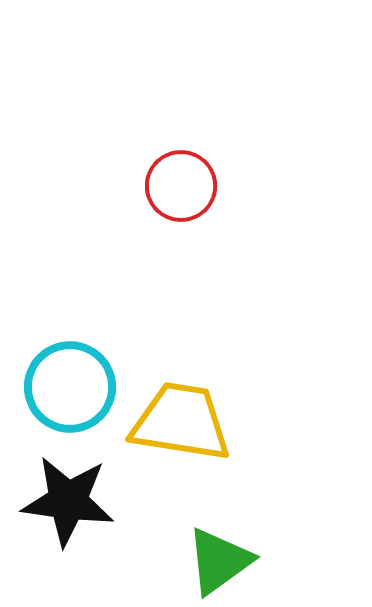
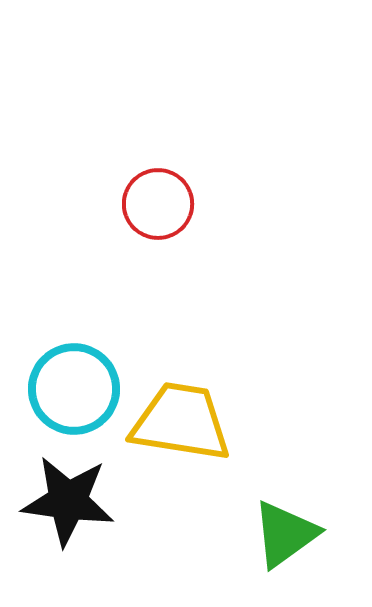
red circle: moved 23 px left, 18 px down
cyan circle: moved 4 px right, 2 px down
green triangle: moved 66 px right, 27 px up
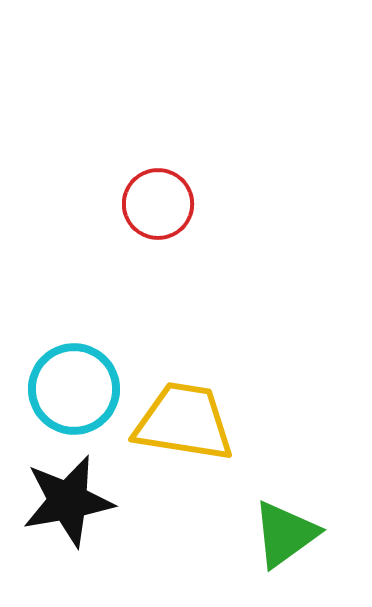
yellow trapezoid: moved 3 px right
black star: rotated 18 degrees counterclockwise
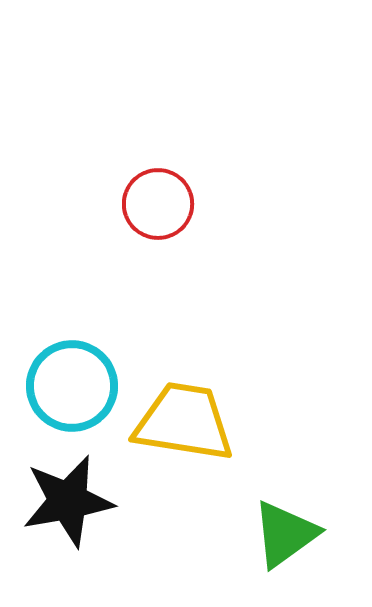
cyan circle: moved 2 px left, 3 px up
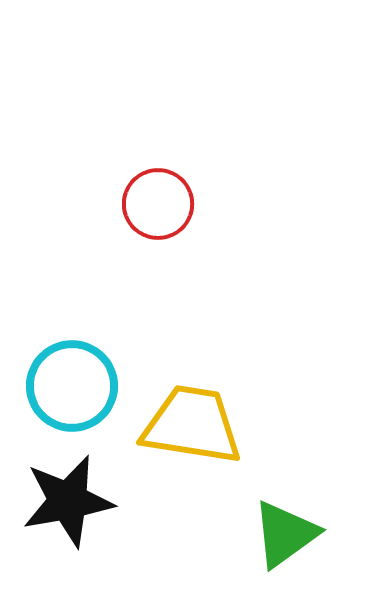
yellow trapezoid: moved 8 px right, 3 px down
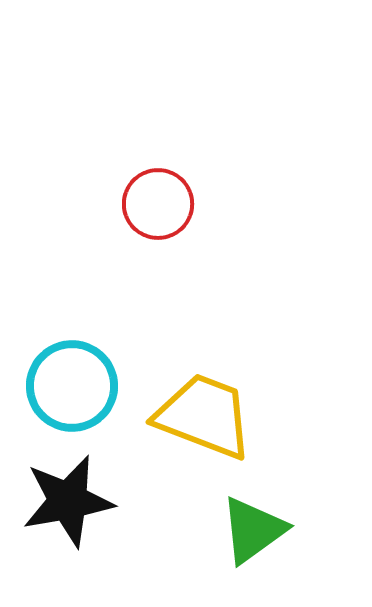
yellow trapezoid: moved 12 px right, 9 px up; rotated 12 degrees clockwise
green triangle: moved 32 px left, 4 px up
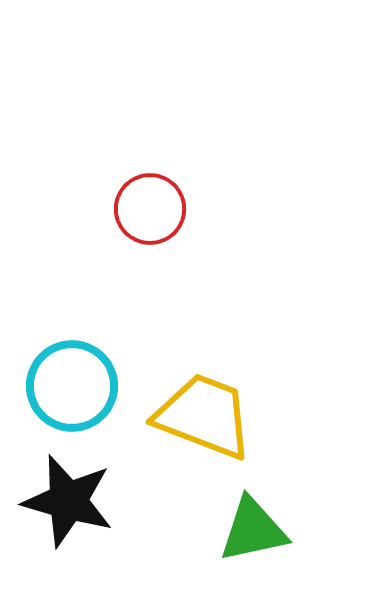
red circle: moved 8 px left, 5 px down
black star: rotated 26 degrees clockwise
green triangle: rotated 24 degrees clockwise
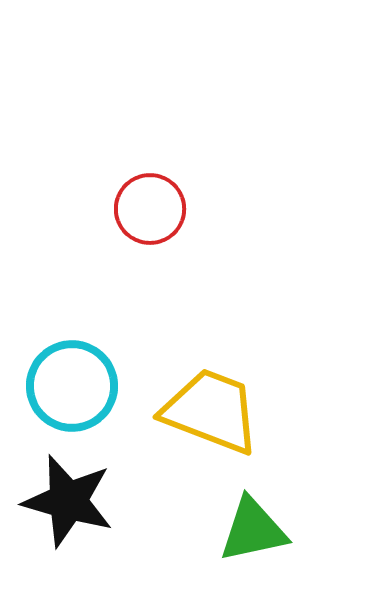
yellow trapezoid: moved 7 px right, 5 px up
